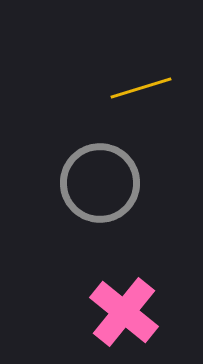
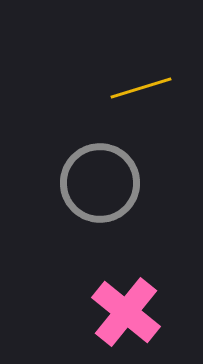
pink cross: moved 2 px right
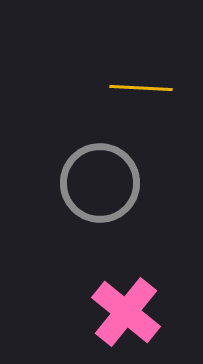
yellow line: rotated 20 degrees clockwise
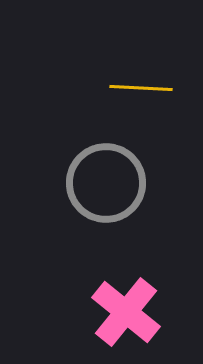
gray circle: moved 6 px right
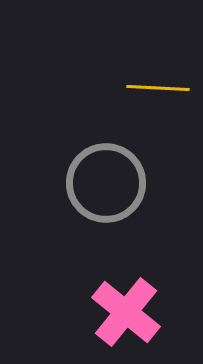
yellow line: moved 17 px right
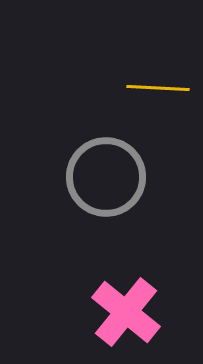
gray circle: moved 6 px up
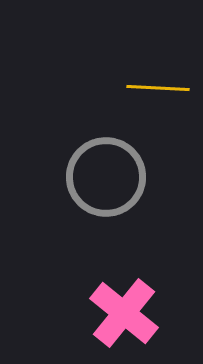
pink cross: moved 2 px left, 1 px down
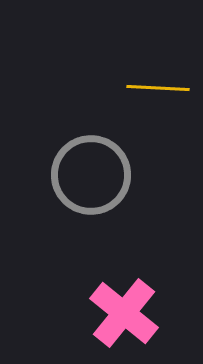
gray circle: moved 15 px left, 2 px up
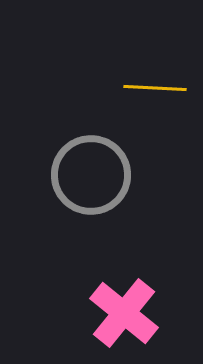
yellow line: moved 3 px left
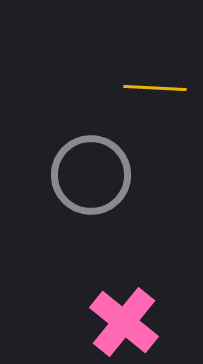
pink cross: moved 9 px down
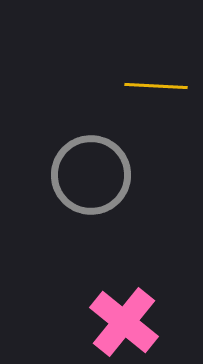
yellow line: moved 1 px right, 2 px up
